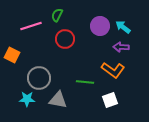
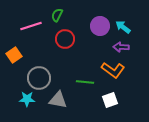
orange square: moved 2 px right; rotated 28 degrees clockwise
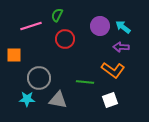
orange square: rotated 35 degrees clockwise
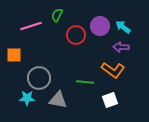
red circle: moved 11 px right, 4 px up
cyan star: moved 1 px up
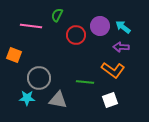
pink line: rotated 25 degrees clockwise
orange square: rotated 21 degrees clockwise
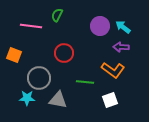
red circle: moved 12 px left, 18 px down
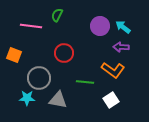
white square: moved 1 px right; rotated 14 degrees counterclockwise
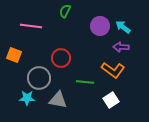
green semicircle: moved 8 px right, 4 px up
red circle: moved 3 px left, 5 px down
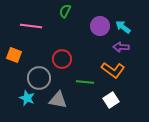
red circle: moved 1 px right, 1 px down
cyan star: rotated 21 degrees clockwise
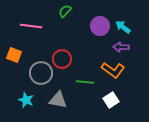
green semicircle: rotated 16 degrees clockwise
gray circle: moved 2 px right, 5 px up
cyan star: moved 1 px left, 2 px down
